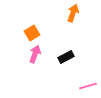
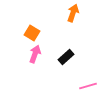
orange square: rotated 28 degrees counterclockwise
black rectangle: rotated 14 degrees counterclockwise
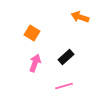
orange arrow: moved 7 px right, 4 px down; rotated 90 degrees counterclockwise
pink arrow: moved 9 px down
pink line: moved 24 px left
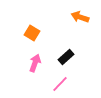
pink line: moved 4 px left, 2 px up; rotated 30 degrees counterclockwise
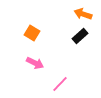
orange arrow: moved 3 px right, 3 px up
black rectangle: moved 14 px right, 21 px up
pink arrow: rotated 96 degrees clockwise
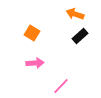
orange arrow: moved 8 px left
pink arrow: rotated 30 degrees counterclockwise
pink line: moved 1 px right, 2 px down
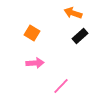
orange arrow: moved 2 px left, 1 px up
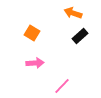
pink line: moved 1 px right
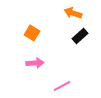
pink line: rotated 18 degrees clockwise
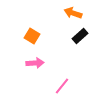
orange square: moved 3 px down
pink line: rotated 24 degrees counterclockwise
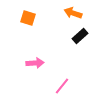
orange square: moved 4 px left, 18 px up; rotated 14 degrees counterclockwise
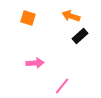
orange arrow: moved 2 px left, 3 px down
